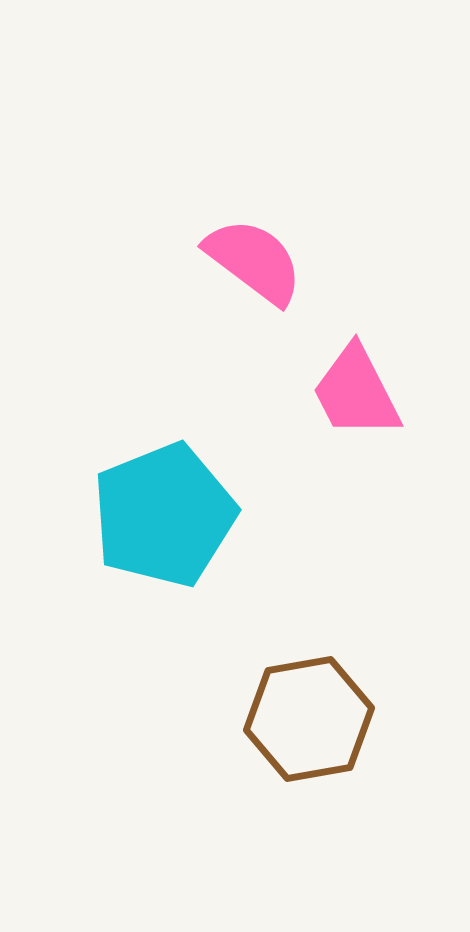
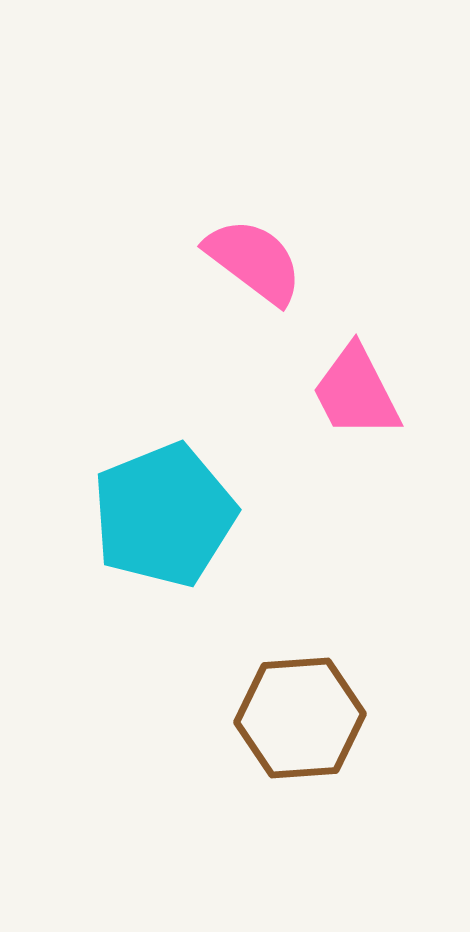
brown hexagon: moved 9 px left, 1 px up; rotated 6 degrees clockwise
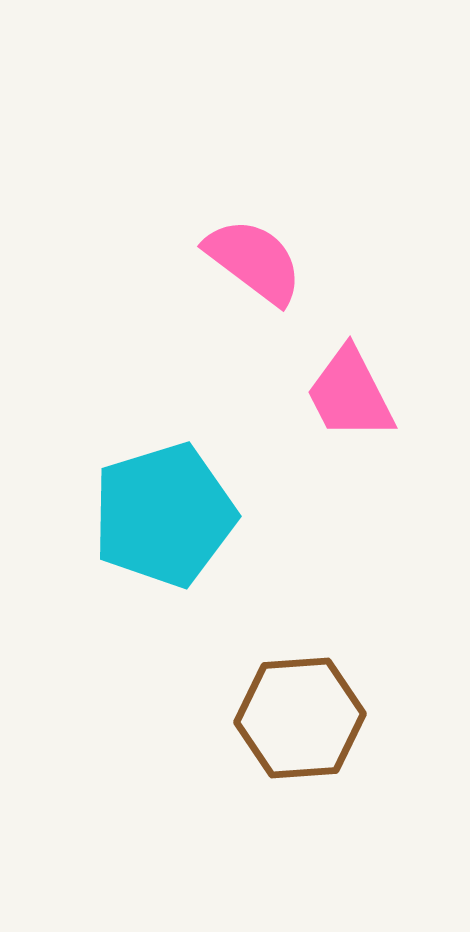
pink trapezoid: moved 6 px left, 2 px down
cyan pentagon: rotated 5 degrees clockwise
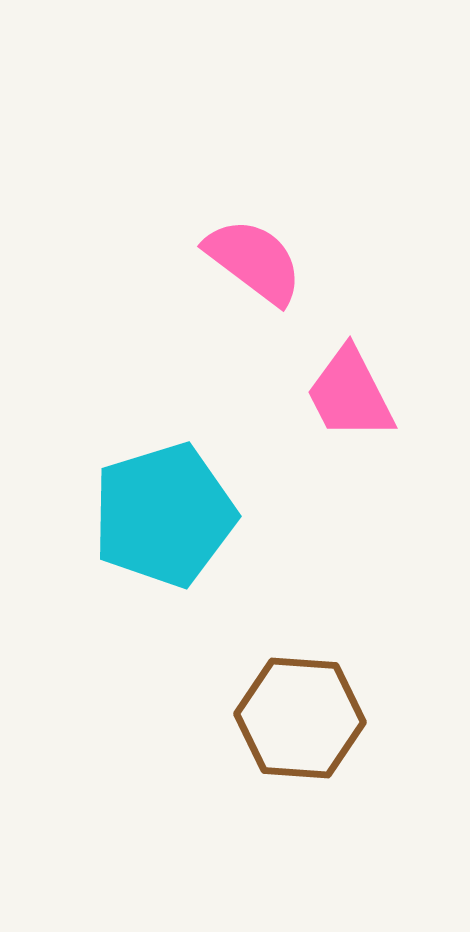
brown hexagon: rotated 8 degrees clockwise
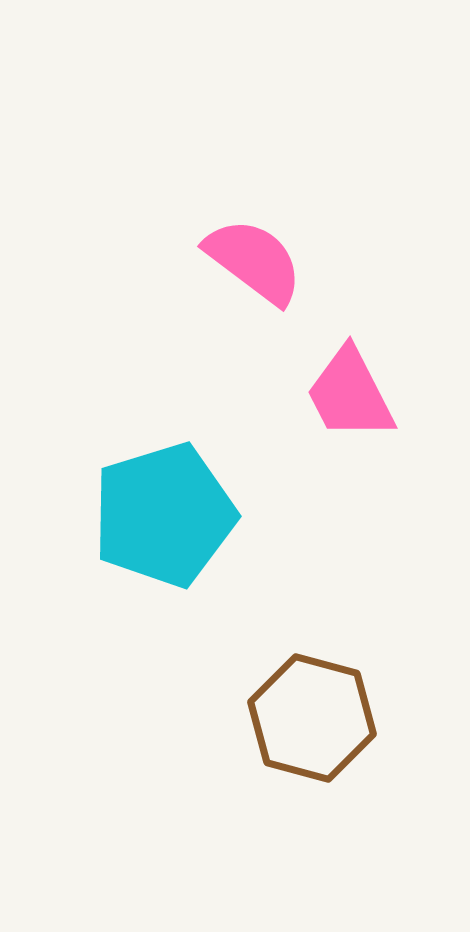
brown hexagon: moved 12 px right; rotated 11 degrees clockwise
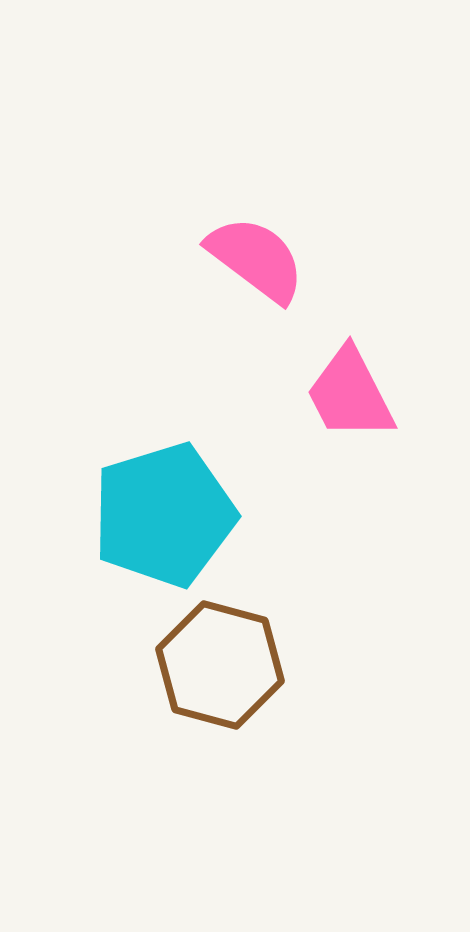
pink semicircle: moved 2 px right, 2 px up
brown hexagon: moved 92 px left, 53 px up
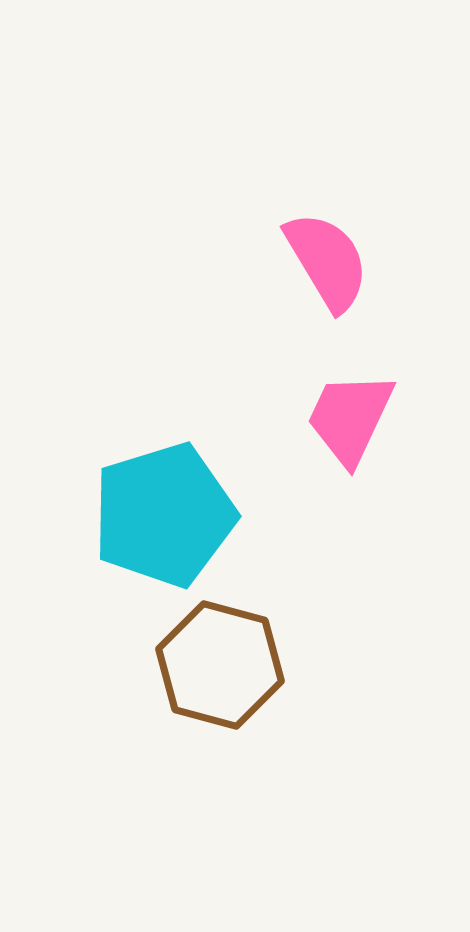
pink semicircle: moved 71 px right, 2 px down; rotated 22 degrees clockwise
pink trapezoid: moved 24 px down; rotated 52 degrees clockwise
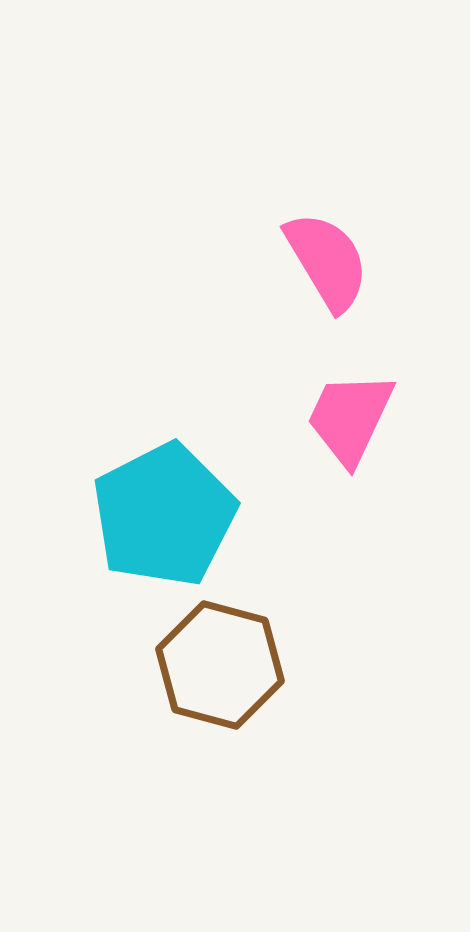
cyan pentagon: rotated 10 degrees counterclockwise
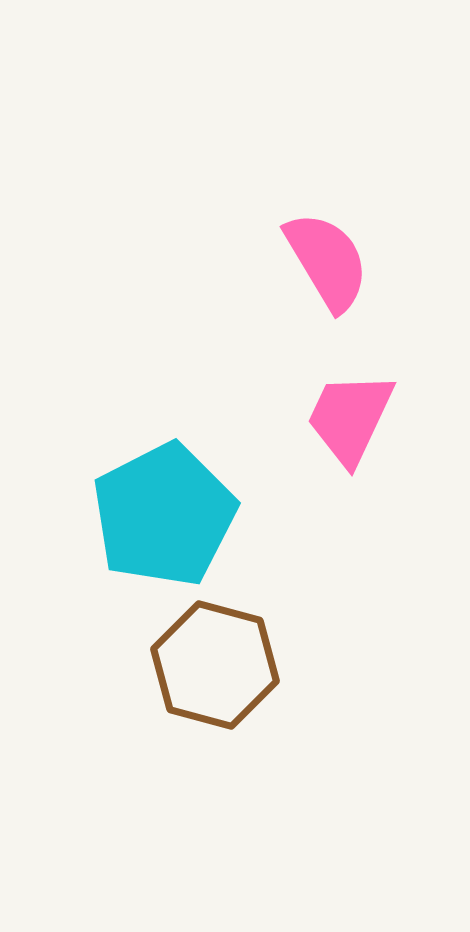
brown hexagon: moved 5 px left
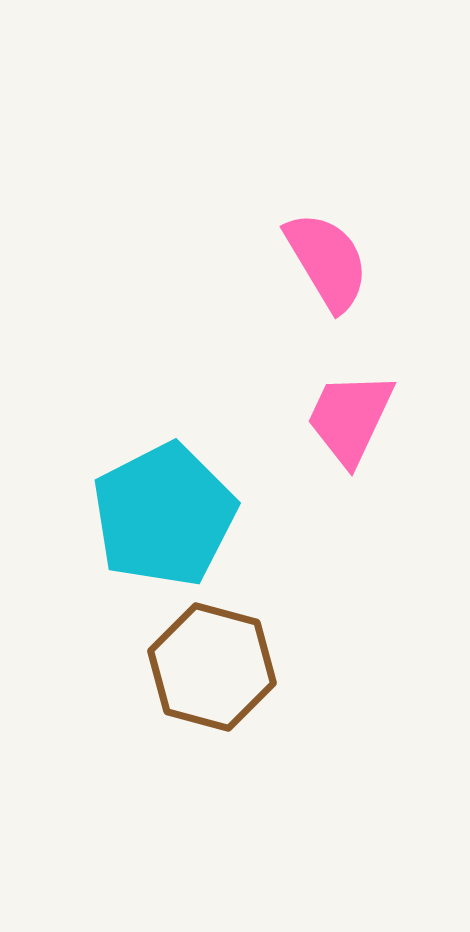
brown hexagon: moved 3 px left, 2 px down
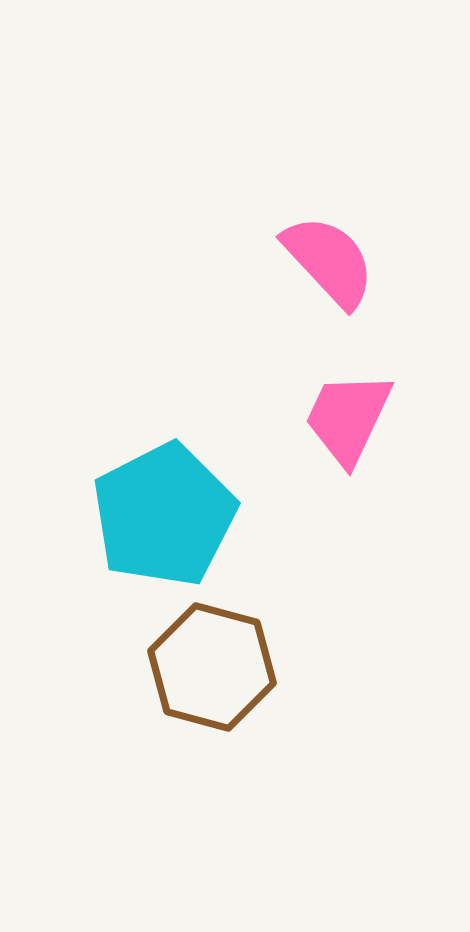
pink semicircle: moved 2 px right; rotated 12 degrees counterclockwise
pink trapezoid: moved 2 px left
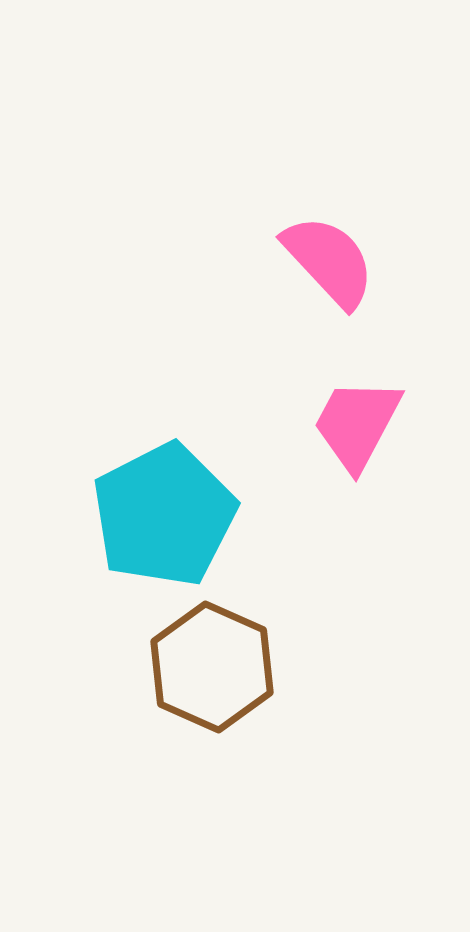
pink trapezoid: moved 9 px right, 6 px down; rotated 3 degrees clockwise
brown hexagon: rotated 9 degrees clockwise
